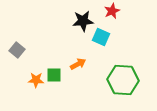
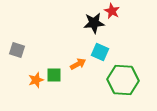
red star: rotated 21 degrees counterclockwise
black star: moved 11 px right, 2 px down
cyan square: moved 1 px left, 15 px down
gray square: rotated 21 degrees counterclockwise
orange star: rotated 21 degrees counterclockwise
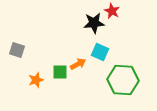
green square: moved 6 px right, 3 px up
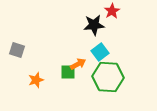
red star: rotated 14 degrees clockwise
black star: moved 2 px down
cyan square: rotated 30 degrees clockwise
green square: moved 8 px right
green hexagon: moved 15 px left, 3 px up
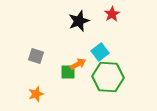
red star: moved 3 px down
black star: moved 15 px left, 4 px up; rotated 15 degrees counterclockwise
gray square: moved 19 px right, 6 px down
orange star: moved 14 px down
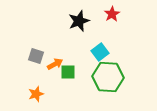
orange arrow: moved 23 px left
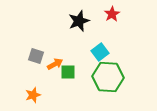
orange star: moved 3 px left, 1 px down
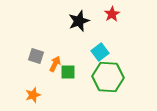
orange arrow: rotated 35 degrees counterclockwise
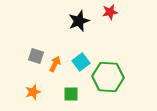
red star: moved 2 px left, 2 px up; rotated 21 degrees clockwise
cyan square: moved 19 px left, 10 px down
green square: moved 3 px right, 22 px down
orange star: moved 3 px up
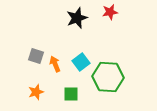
black star: moved 2 px left, 3 px up
orange arrow: rotated 49 degrees counterclockwise
orange star: moved 3 px right
